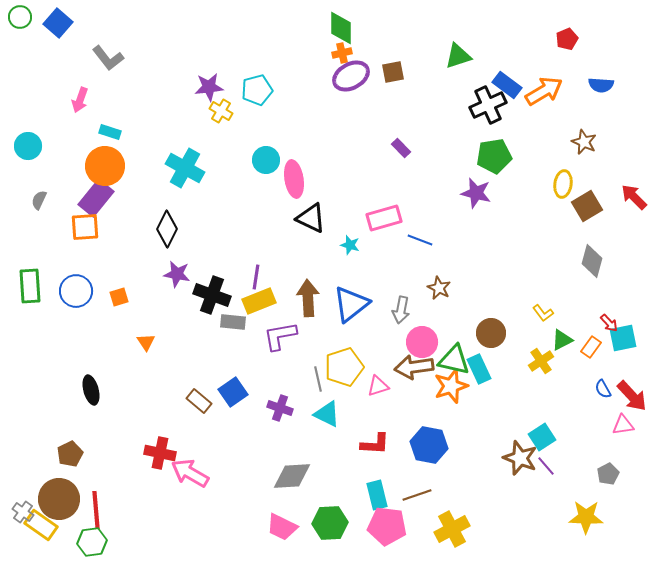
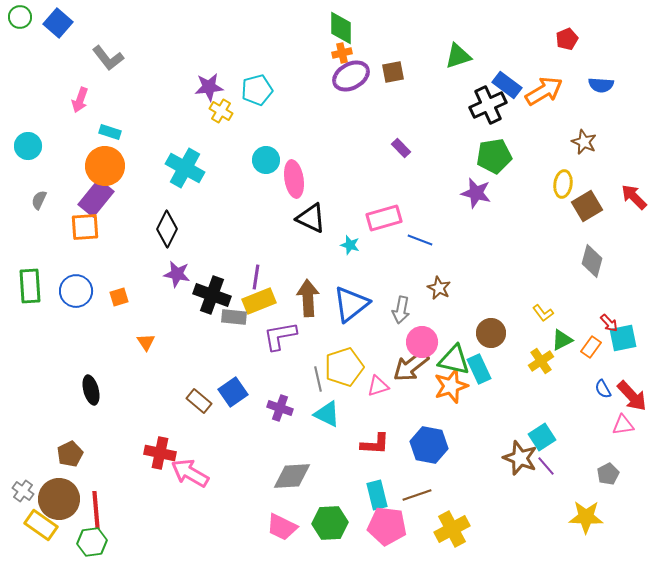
gray rectangle at (233, 322): moved 1 px right, 5 px up
brown arrow at (414, 367): moved 3 px left, 1 px up; rotated 30 degrees counterclockwise
gray cross at (23, 512): moved 21 px up
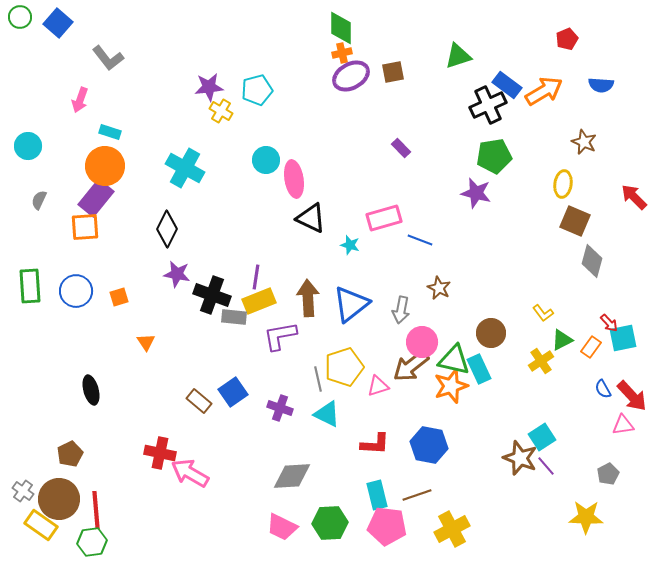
brown square at (587, 206): moved 12 px left, 15 px down; rotated 36 degrees counterclockwise
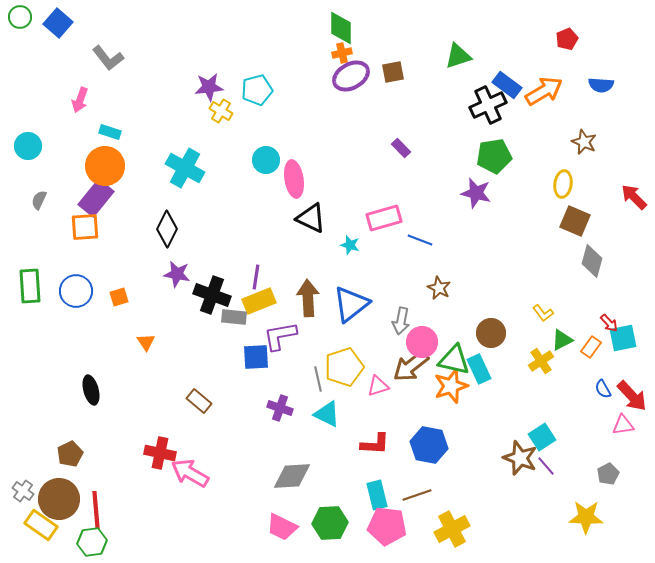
gray arrow at (401, 310): moved 11 px down
blue square at (233, 392): moved 23 px right, 35 px up; rotated 32 degrees clockwise
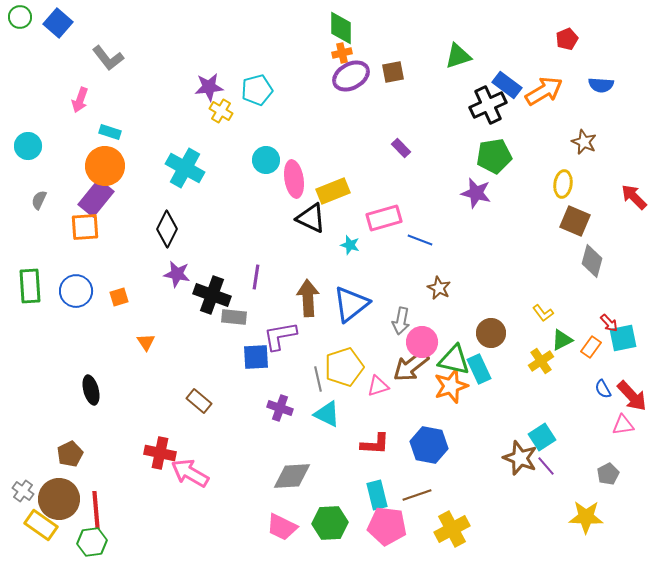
yellow rectangle at (259, 301): moved 74 px right, 110 px up
